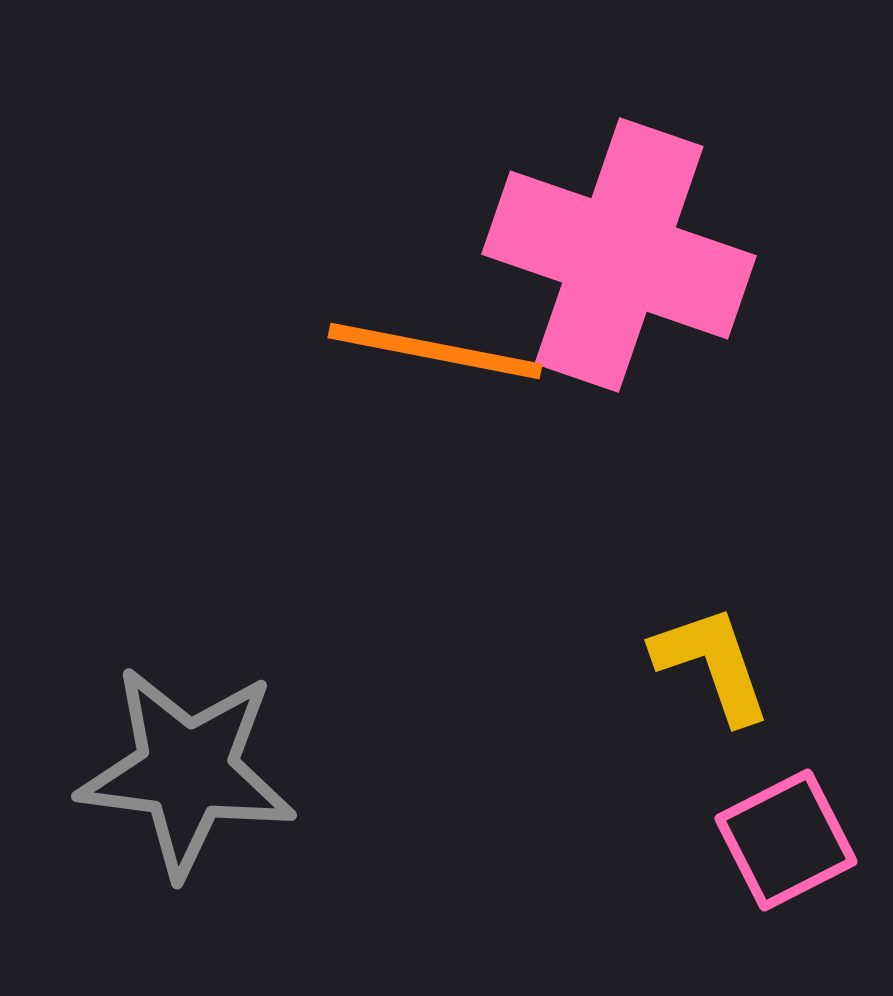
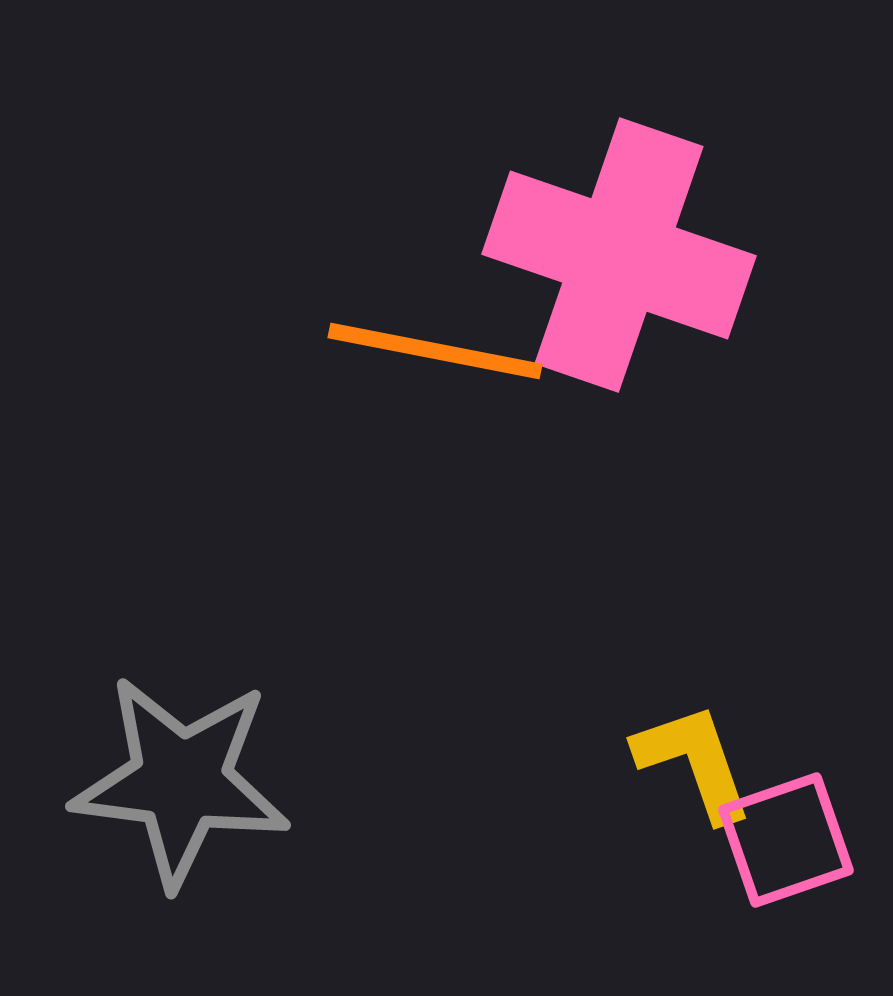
yellow L-shape: moved 18 px left, 98 px down
gray star: moved 6 px left, 10 px down
pink square: rotated 8 degrees clockwise
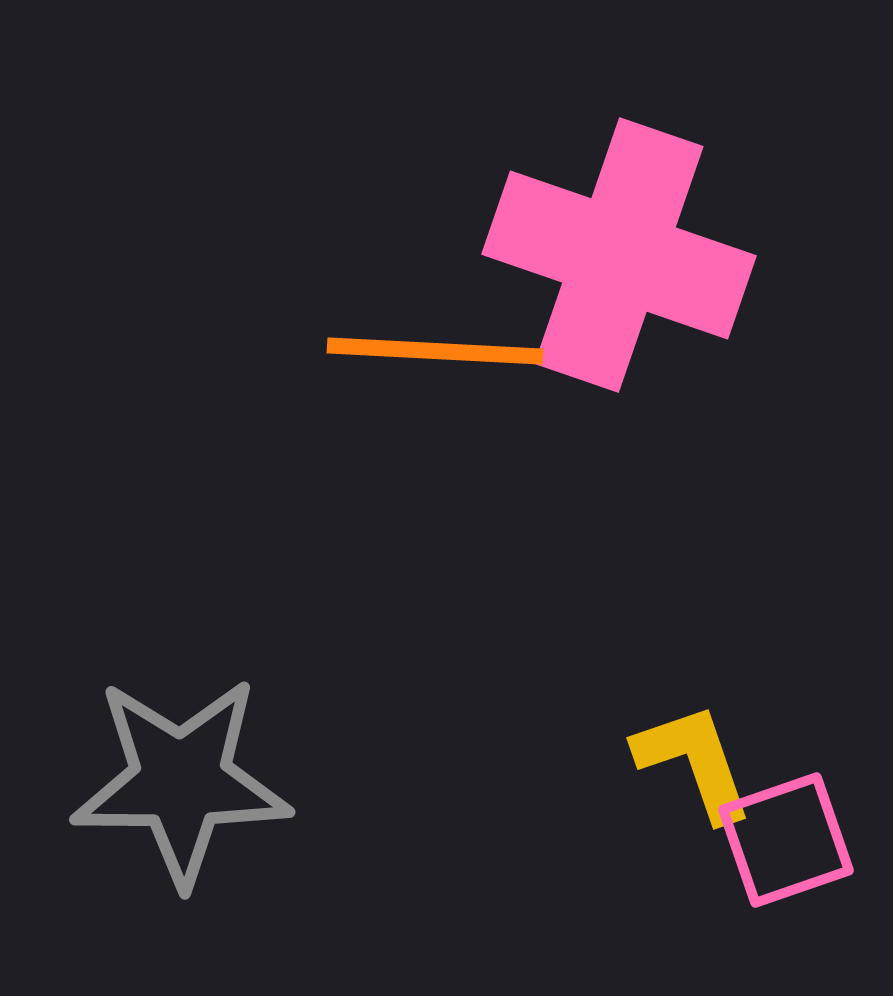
orange line: rotated 8 degrees counterclockwise
gray star: rotated 7 degrees counterclockwise
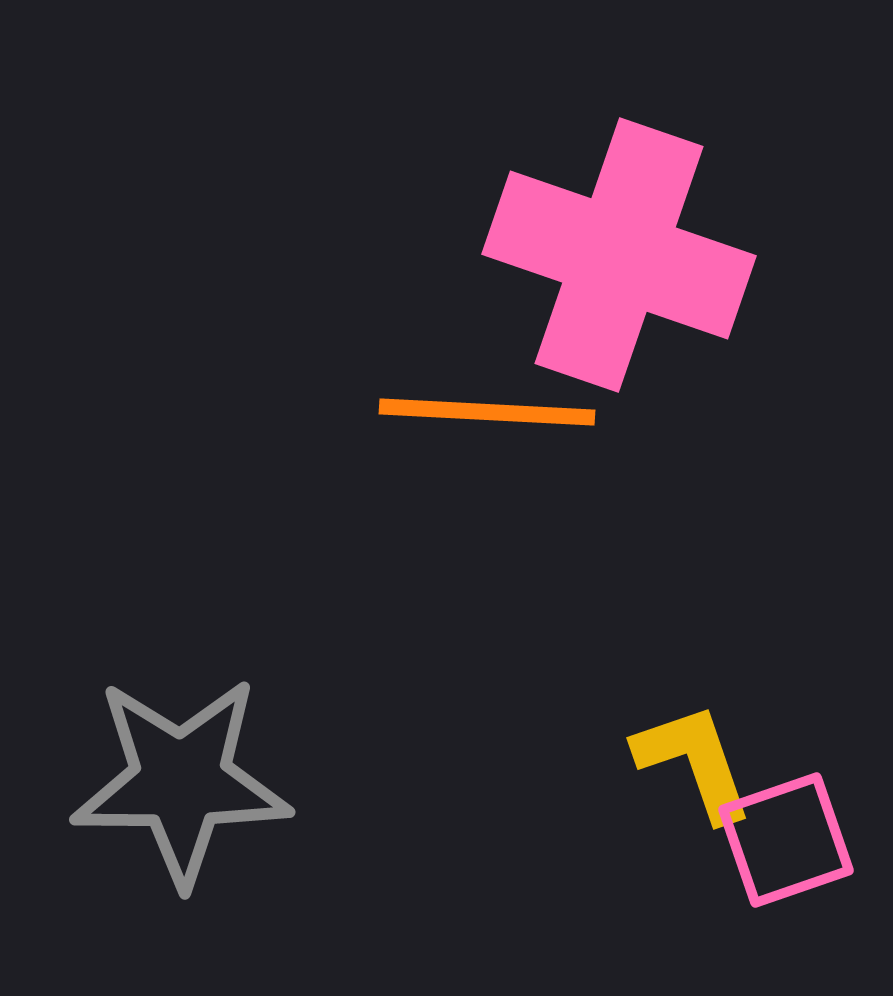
orange line: moved 52 px right, 61 px down
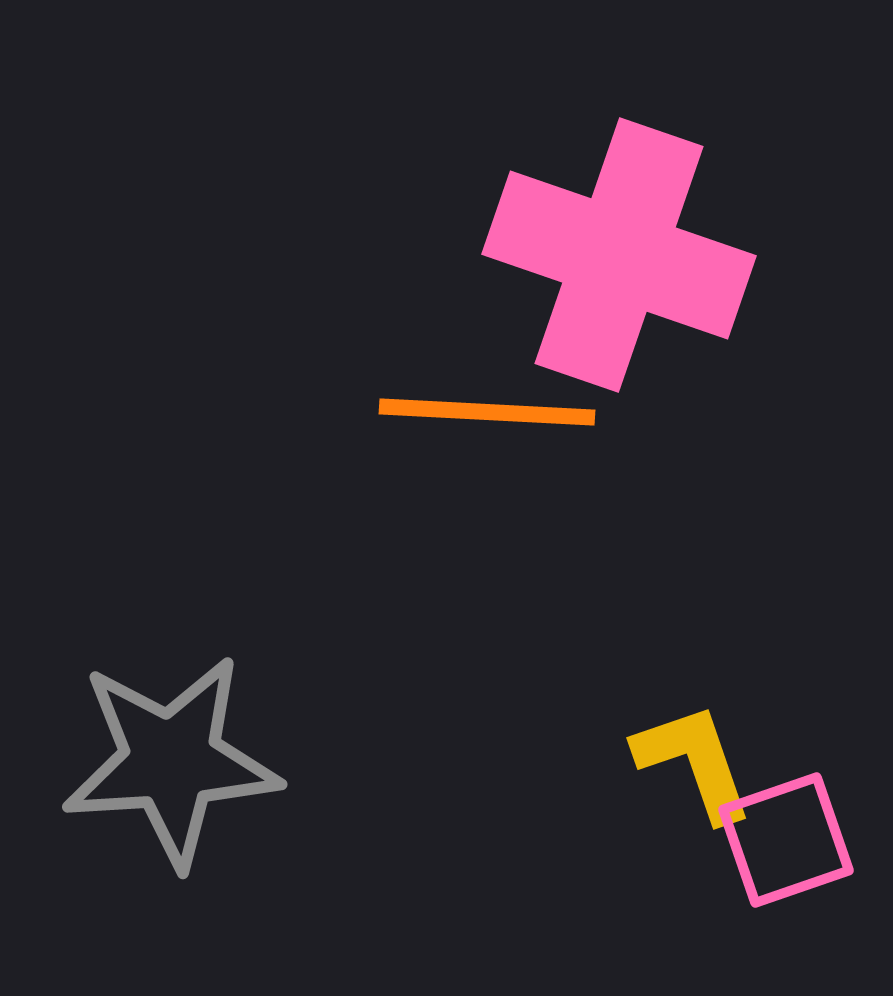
gray star: moved 10 px left, 20 px up; rotated 4 degrees counterclockwise
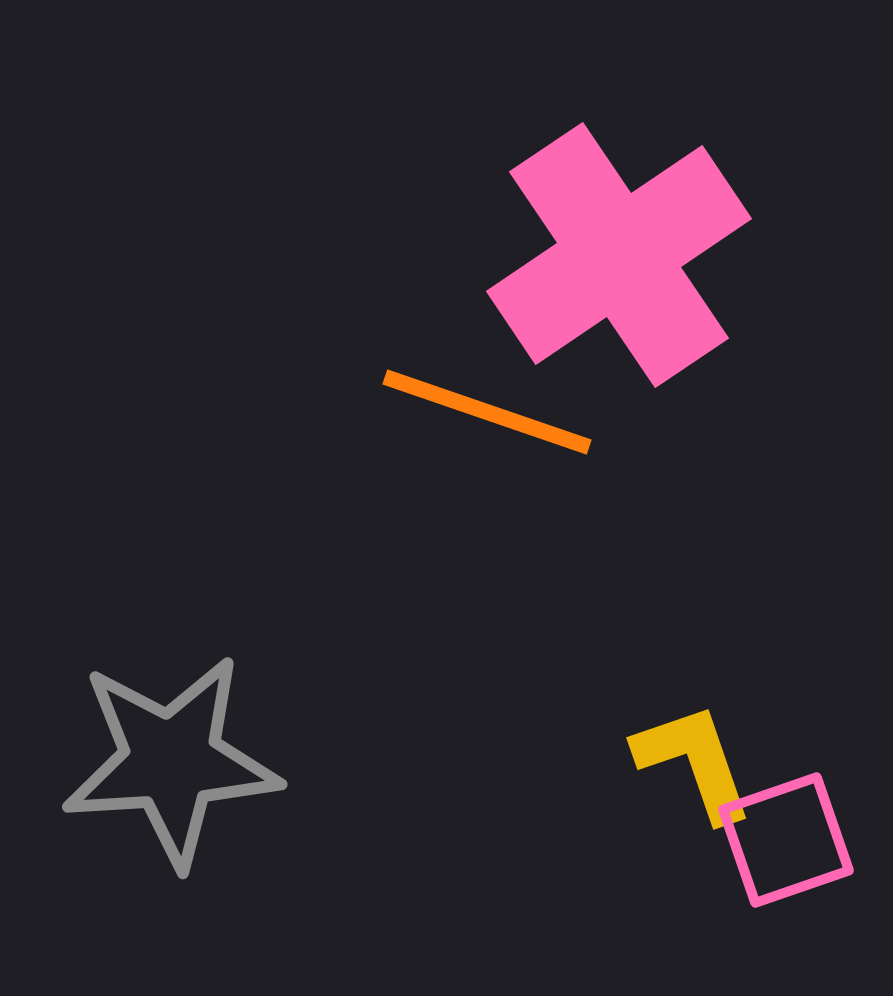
pink cross: rotated 37 degrees clockwise
orange line: rotated 16 degrees clockwise
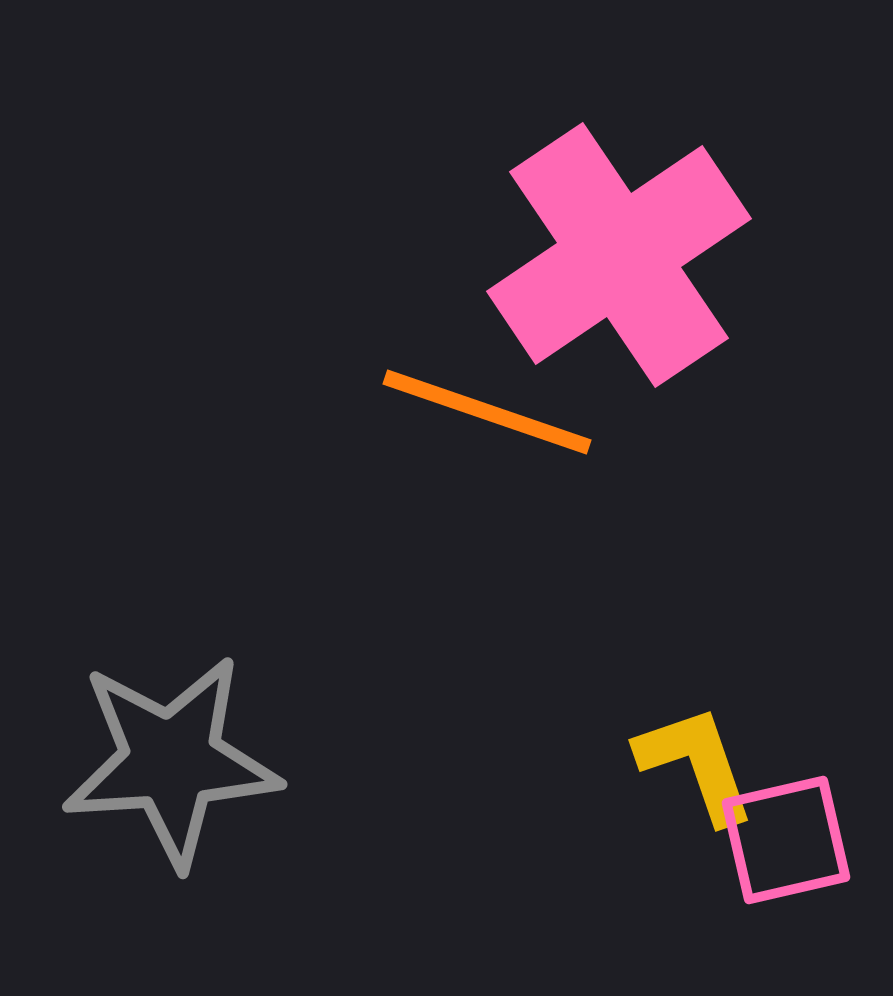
yellow L-shape: moved 2 px right, 2 px down
pink square: rotated 6 degrees clockwise
